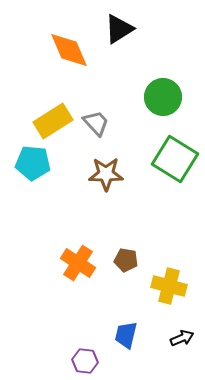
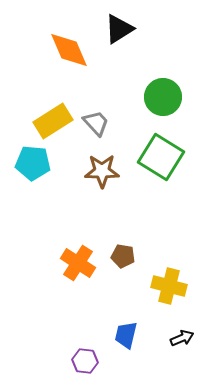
green square: moved 14 px left, 2 px up
brown star: moved 4 px left, 3 px up
brown pentagon: moved 3 px left, 4 px up
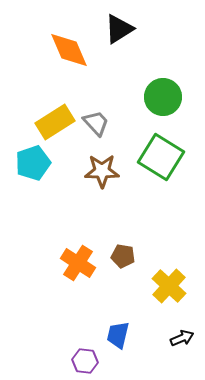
yellow rectangle: moved 2 px right, 1 px down
cyan pentagon: rotated 24 degrees counterclockwise
yellow cross: rotated 28 degrees clockwise
blue trapezoid: moved 8 px left
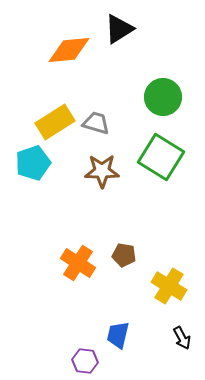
orange diamond: rotated 72 degrees counterclockwise
gray trapezoid: rotated 32 degrees counterclockwise
brown pentagon: moved 1 px right, 1 px up
yellow cross: rotated 12 degrees counterclockwise
black arrow: rotated 85 degrees clockwise
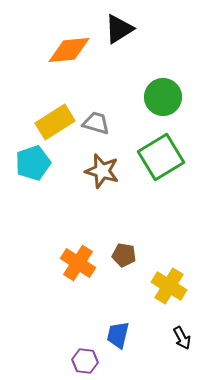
green square: rotated 27 degrees clockwise
brown star: rotated 16 degrees clockwise
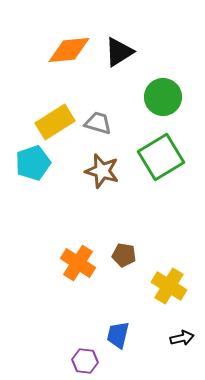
black triangle: moved 23 px down
gray trapezoid: moved 2 px right
black arrow: rotated 75 degrees counterclockwise
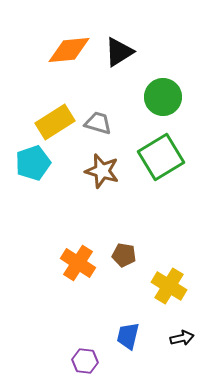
blue trapezoid: moved 10 px right, 1 px down
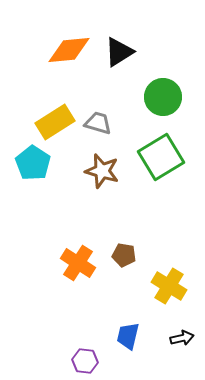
cyan pentagon: rotated 20 degrees counterclockwise
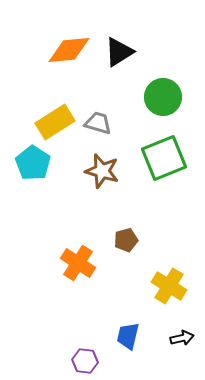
green square: moved 3 px right, 1 px down; rotated 9 degrees clockwise
brown pentagon: moved 2 px right, 15 px up; rotated 25 degrees counterclockwise
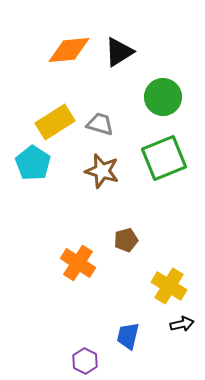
gray trapezoid: moved 2 px right, 1 px down
black arrow: moved 14 px up
purple hexagon: rotated 20 degrees clockwise
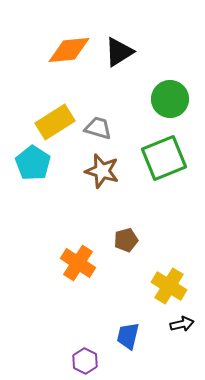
green circle: moved 7 px right, 2 px down
gray trapezoid: moved 2 px left, 4 px down
